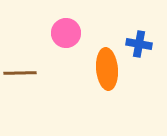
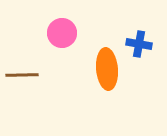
pink circle: moved 4 px left
brown line: moved 2 px right, 2 px down
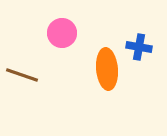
blue cross: moved 3 px down
brown line: rotated 20 degrees clockwise
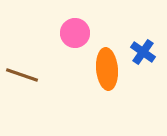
pink circle: moved 13 px right
blue cross: moved 4 px right, 5 px down; rotated 25 degrees clockwise
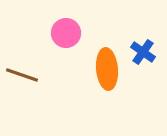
pink circle: moved 9 px left
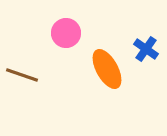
blue cross: moved 3 px right, 3 px up
orange ellipse: rotated 24 degrees counterclockwise
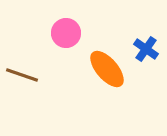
orange ellipse: rotated 12 degrees counterclockwise
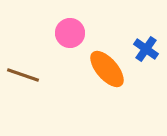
pink circle: moved 4 px right
brown line: moved 1 px right
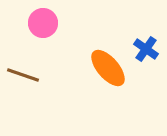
pink circle: moved 27 px left, 10 px up
orange ellipse: moved 1 px right, 1 px up
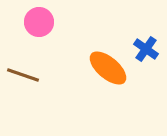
pink circle: moved 4 px left, 1 px up
orange ellipse: rotated 9 degrees counterclockwise
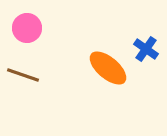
pink circle: moved 12 px left, 6 px down
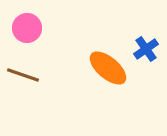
blue cross: rotated 20 degrees clockwise
